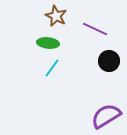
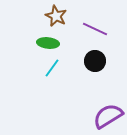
black circle: moved 14 px left
purple semicircle: moved 2 px right
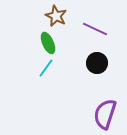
green ellipse: rotated 60 degrees clockwise
black circle: moved 2 px right, 2 px down
cyan line: moved 6 px left
purple semicircle: moved 3 px left, 2 px up; rotated 40 degrees counterclockwise
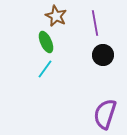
purple line: moved 6 px up; rotated 55 degrees clockwise
green ellipse: moved 2 px left, 1 px up
black circle: moved 6 px right, 8 px up
cyan line: moved 1 px left, 1 px down
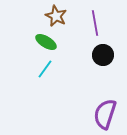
green ellipse: rotated 35 degrees counterclockwise
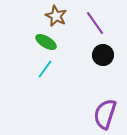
purple line: rotated 25 degrees counterclockwise
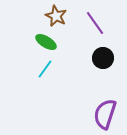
black circle: moved 3 px down
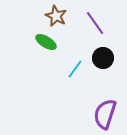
cyan line: moved 30 px right
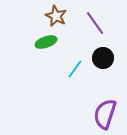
green ellipse: rotated 50 degrees counterclockwise
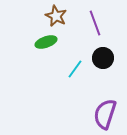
purple line: rotated 15 degrees clockwise
